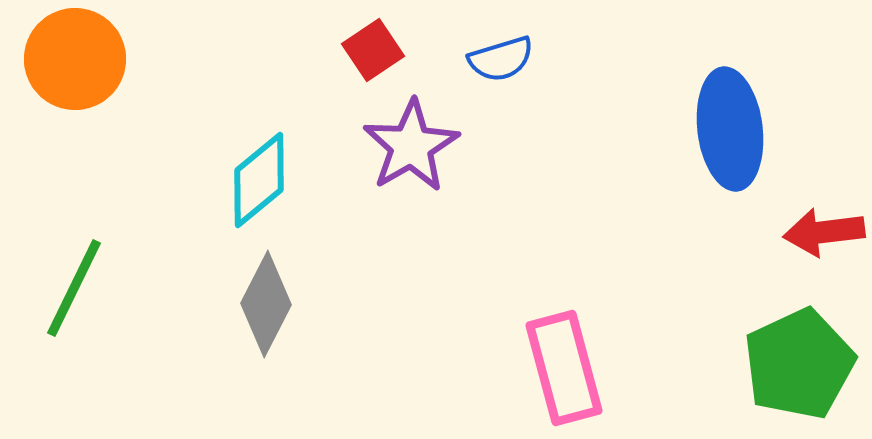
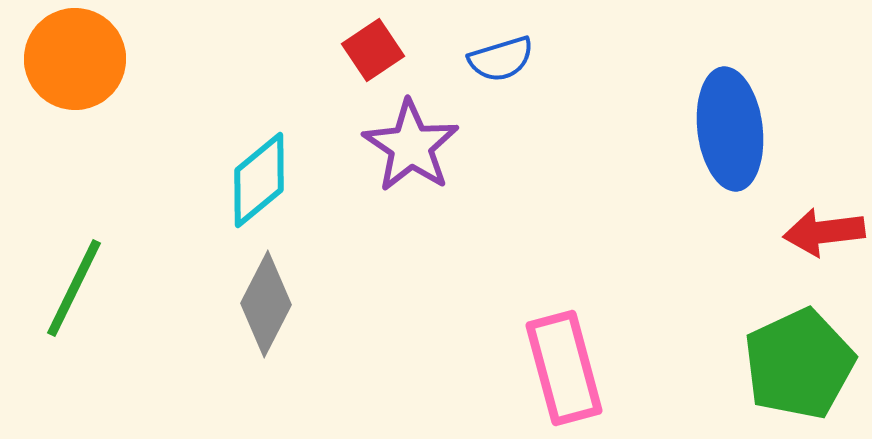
purple star: rotated 8 degrees counterclockwise
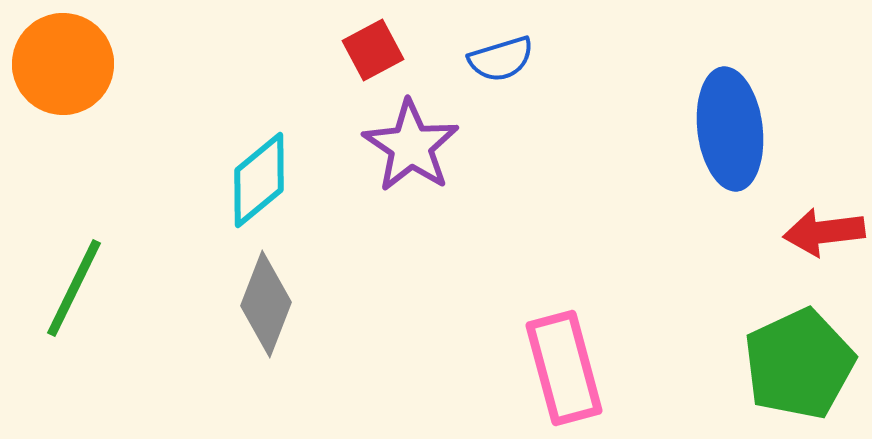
red square: rotated 6 degrees clockwise
orange circle: moved 12 px left, 5 px down
gray diamond: rotated 6 degrees counterclockwise
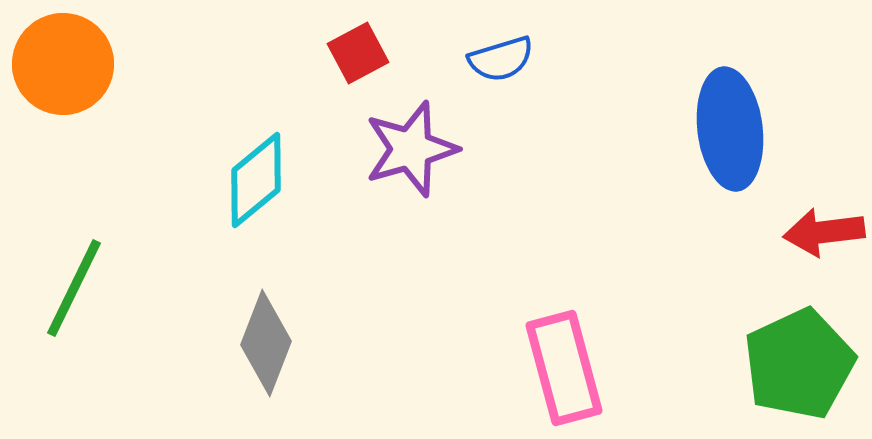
red square: moved 15 px left, 3 px down
purple star: moved 3 px down; rotated 22 degrees clockwise
cyan diamond: moved 3 px left
gray diamond: moved 39 px down
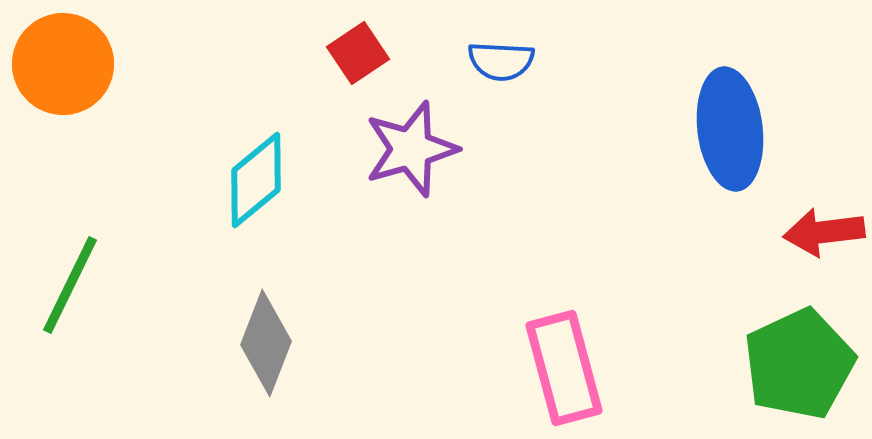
red square: rotated 6 degrees counterclockwise
blue semicircle: moved 2 px down; rotated 20 degrees clockwise
green line: moved 4 px left, 3 px up
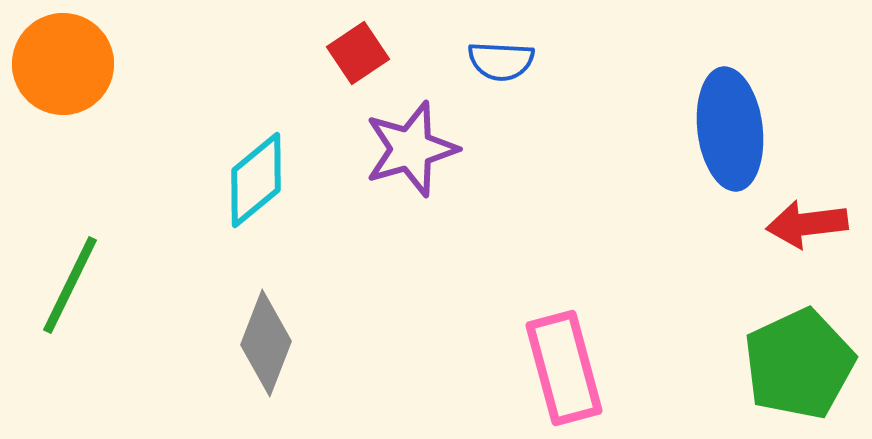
red arrow: moved 17 px left, 8 px up
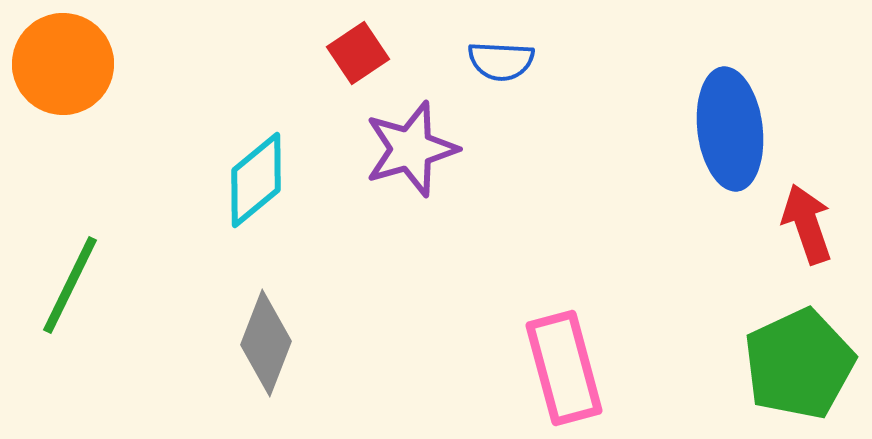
red arrow: rotated 78 degrees clockwise
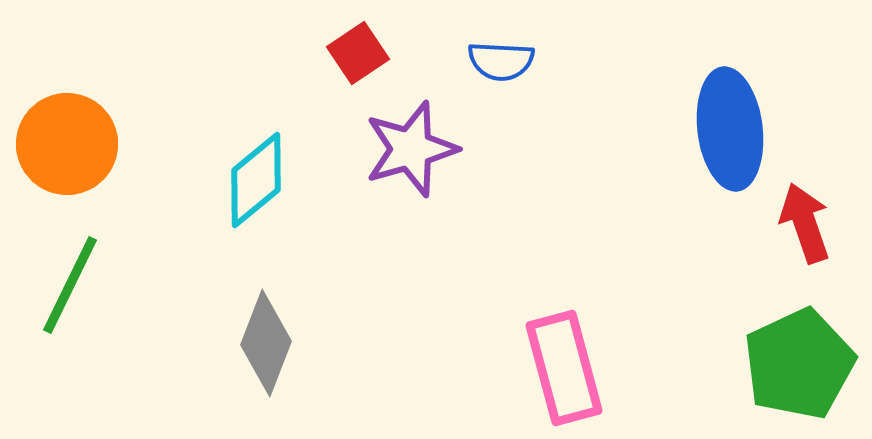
orange circle: moved 4 px right, 80 px down
red arrow: moved 2 px left, 1 px up
